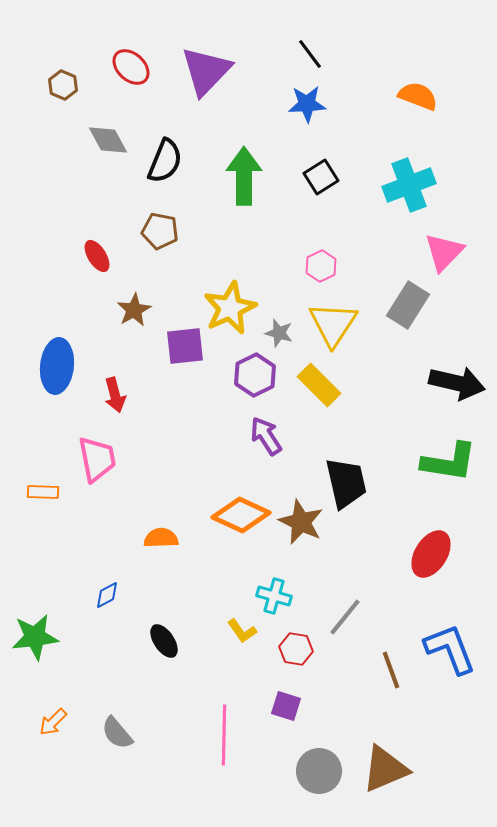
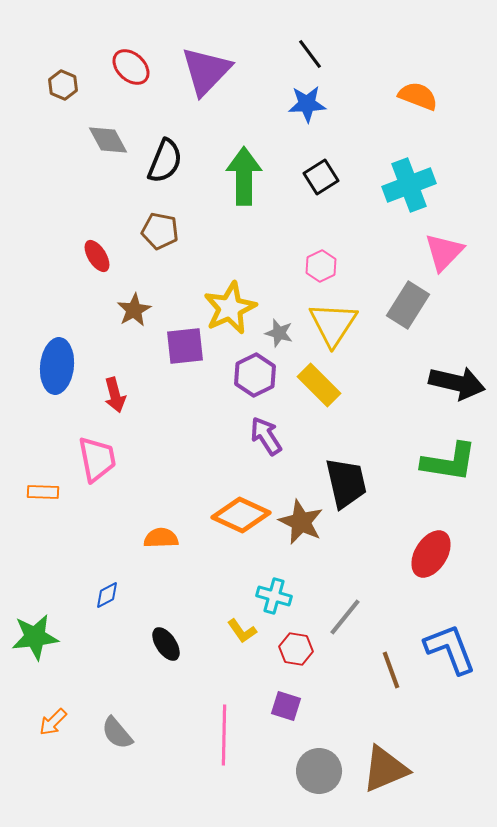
black ellipse at (164, 641): moved 2 px right, 3 px down
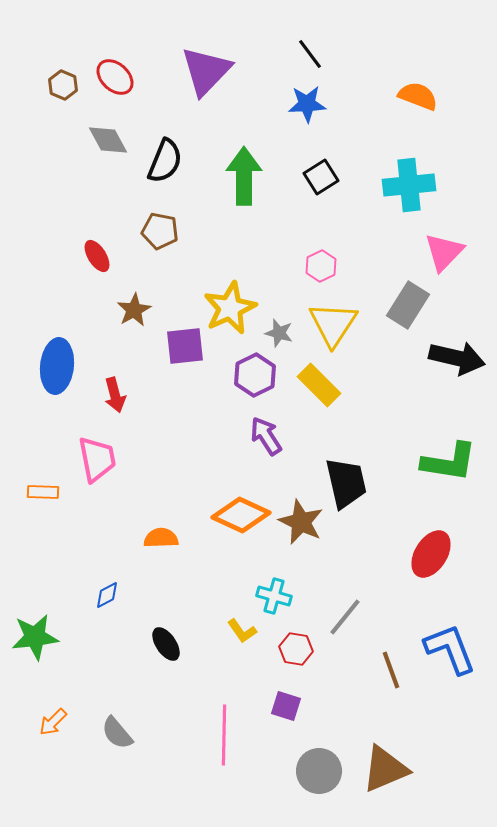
red ellipse at (131, 67): moved 16 px left, 10 px down
cyan cross at (409, 185): rotated 15 degrees clockwise
black arrow at (457, 383): moved 25 px up
